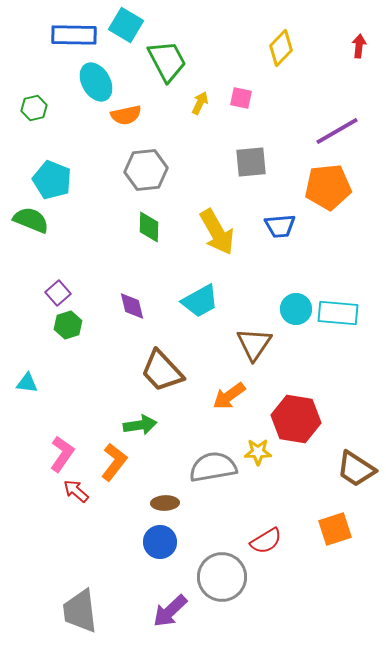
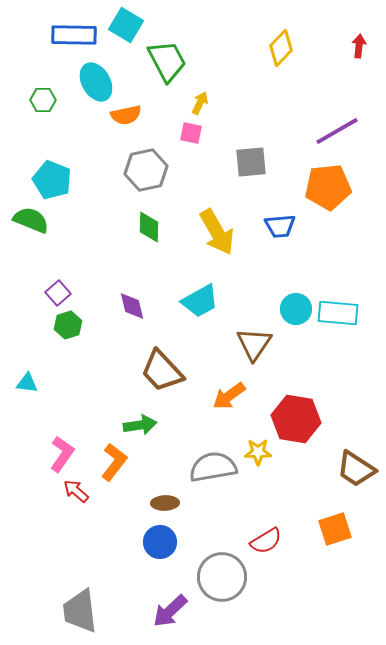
pink square at (241, 98): moved 50 px left, 35 px down
green hexagon at (34, 108): moved 9 px right, 8 px up; rotated 15 degrees clockwise
gray hexagon at (146, 170): rotated 6 degrees counterclockwise
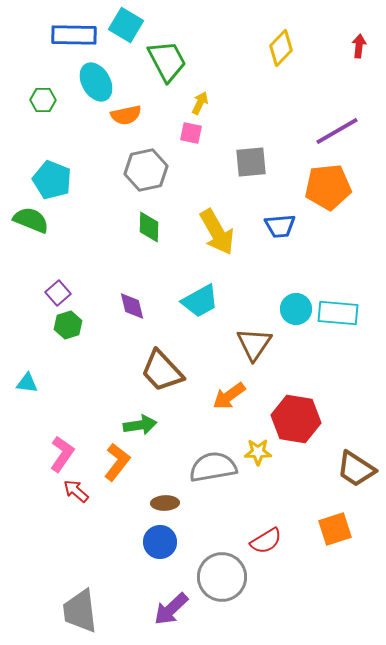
orange L-shape at (114, 462): moved 3 px right
purple arrow at (170, 611): moved 1 px right, 2 px up
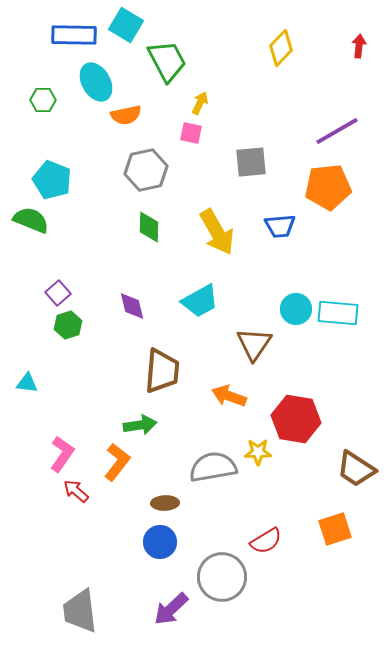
brown trapezoid at (162, 371): rotated 132 degrees counterclockwise
orange arrow at (229, 396): rotated 56 degrees clockwise
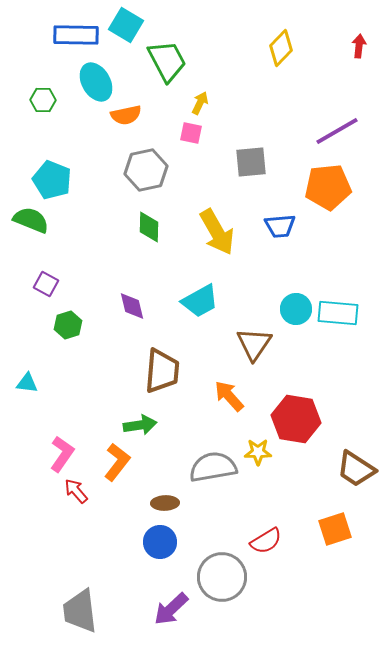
blue rectangle at (74, 35): moved 2 px right
purple square at (58, 293): moved 12 px left, 9 px up; rotated 20 degrees counterclockwise
orange arrow at (229, 396): rotated 28 degrees clockwise
red arrow at (76, 491): rotated 8 degrees clockwise
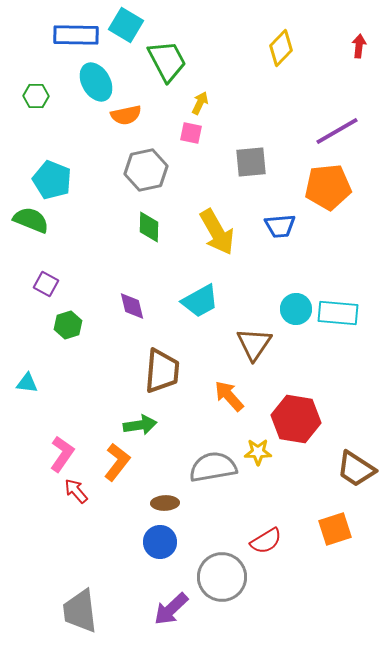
green hexagon at (43, 100): moved 7 px left, 4 px up
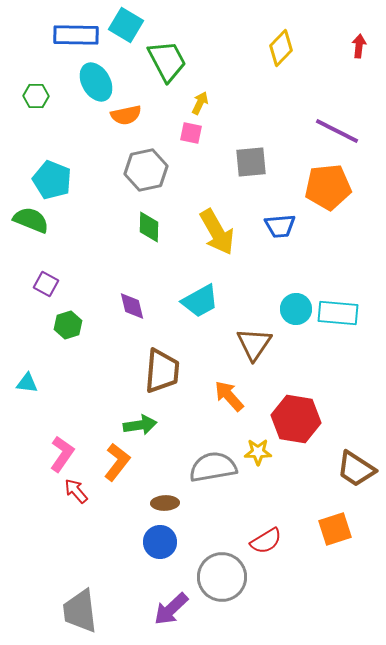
purple line at (337, 131): rotated 57 degrees clockwise
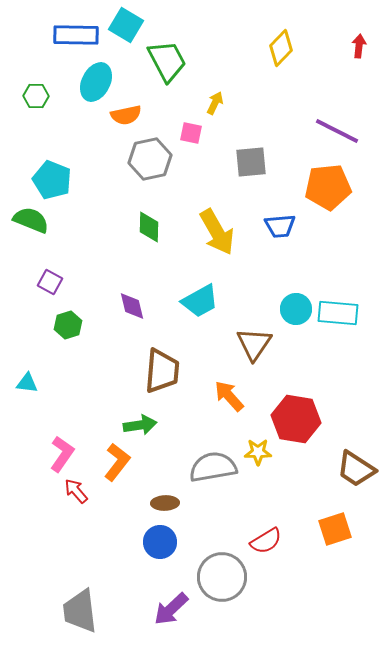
cyan ellipse at (96, 82): rotated 57 degrees clockwise
yellow arrow at (200, 103): moved 15 px right
gray hexagon at (146, 170): moved 4 px right, 11 px up
purple square at (46, 284): moved 4 px right, 2 px up
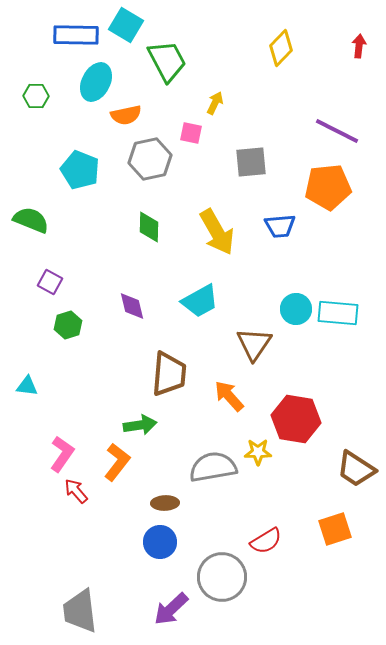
cyan pentagon at (52, 180): moved 28 px right, 10 px up
brown trapezoid at (162, 371): moved 7 px right, 3 px down
cyan triangle at (27, 383): moved 3 px down
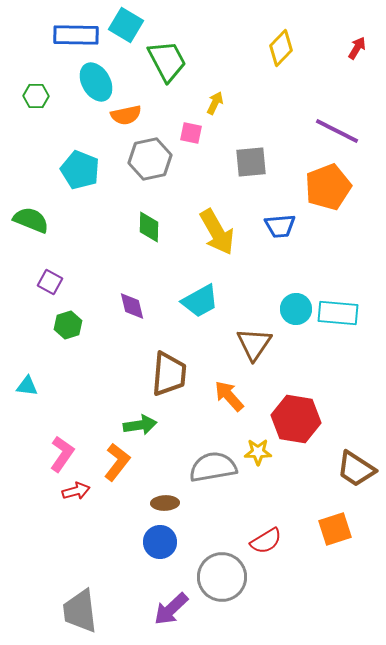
red arrow at (359, 46): moved 2 px left, 2 px down; rotated 25 degrees clockwise
cyan ellipse at (96, 82): rotated 57 degrees counterclockwise
orange pentagon at (328, 187): rotated 15 degrees counterclockwise
red arrow at (76, 491): rotated 116 degrees clockwise
